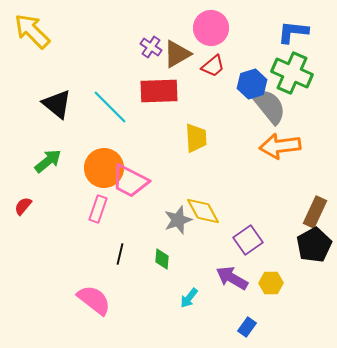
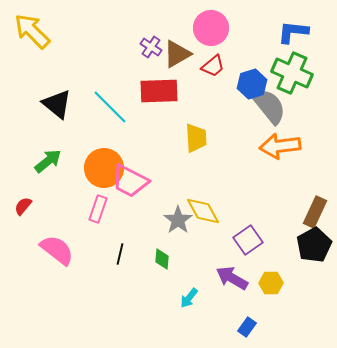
gray star: rotated 16 degrees counterclockwise
pink semicircle: moved 37 px left, 50 px up
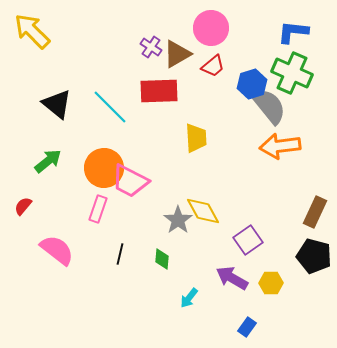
black pentagon: moved 11 px down; rotated 28 degrees counterclockwise
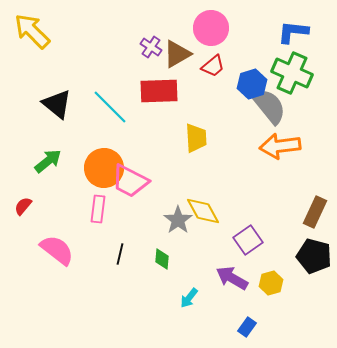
pink rectangle: rotated 12 degrees counterclockwise
yellow hexagon: rotated 15 degrees counterclockwise
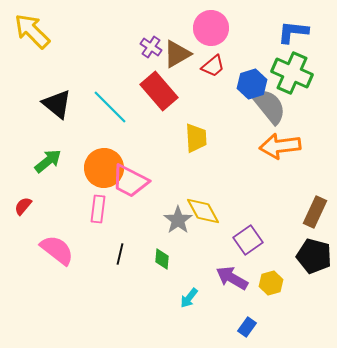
red rectangle: rotated 51 degrees clockwise
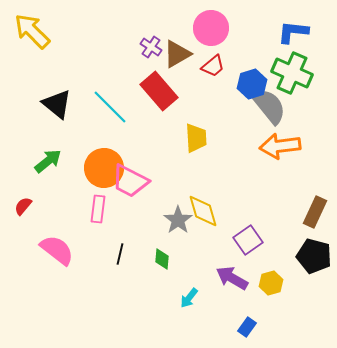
yellow diamond: rotated 12 degrees clockwise
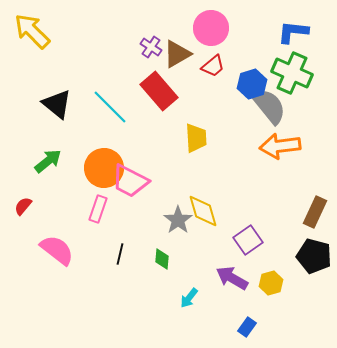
pink rectangle: rotated 12 degrees clockwise
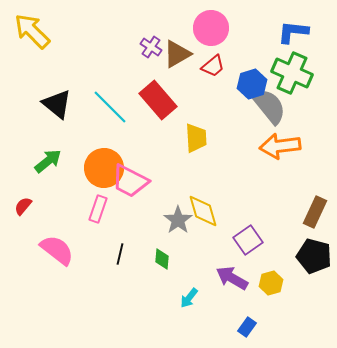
red rectangle: moved 1 px left, 9 px down
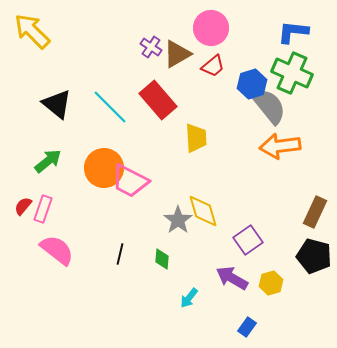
pink rectangle: moved 55 px left
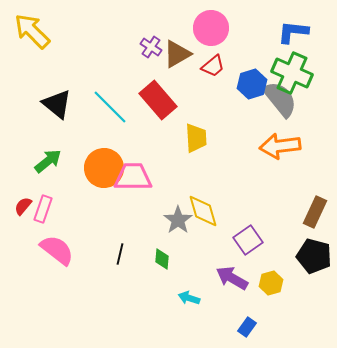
gray semicircle: moved 11 px right, 7 px up
pink trapezoid: moved 3 px right, 4 px up; rotated 153 degrees clockwise
cyan arrow: rotated 70 degrees clockwise
